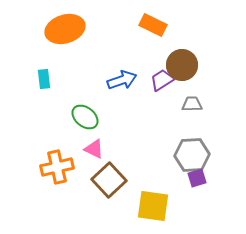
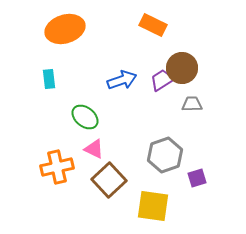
brown circle: moved 3 px down
cyan rectangle: moved 5 px right
gray hexagon: moved 27 px left; rotated 16 degrees counterclockwise
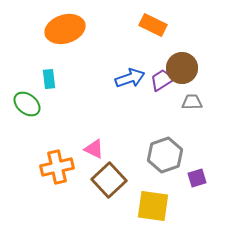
blue arrow: moved 8 px right, 2 px up
gray trapezoid: moved 2 px up
green ellipse: moved 58 px left, 13 px up
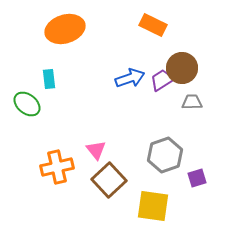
pink triangle: moved 2 px right, 1 px down; rotated 25 degrees clockwise
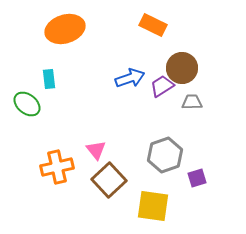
purple trapezoid: moved 6 px down
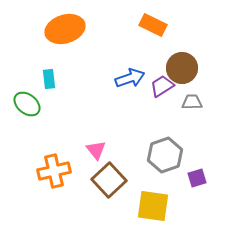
orange cross: moved 3 px left, 4 px down
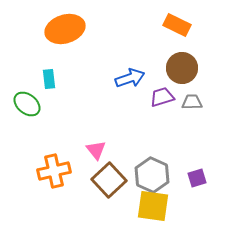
orange rectangle: moved 24 px right
purple trapezoid: moved 11 px down; rotated 15 degrees clockwise
gray hexagon: moved 13 px left, 20 px down; rotated 16 degrees counterclockwise
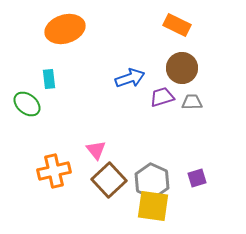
gray hexagon: moved 6 px down
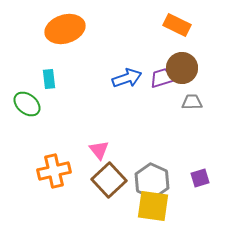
blue arrow: moved 3 px left
purple trapezoid: moved 19 px up
pink triangle: moved 3 px right
purple square: moved 3 px right
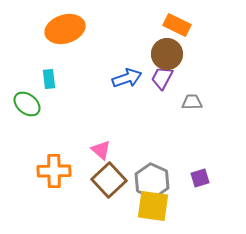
brown circle: moved 15 px left, 14 px up
purple trapezoid: rotated 45 degrees counterclockwise
pink triangle: moved 2 px right; rotated 10 degrees counterclockwise
orange cross: rotated 12 degrees clockwise
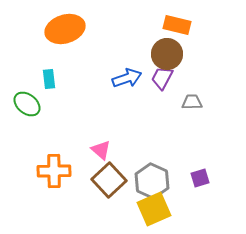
orange rectangle: rotated 12 degrees counterclockwise
yellow square: moved 1 px right, 3 px down; rotated 32 degrees counterclockwise
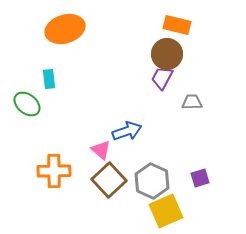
blue arrow: moved 53 px down
yellow square: moved 12 px right, 2 px down
